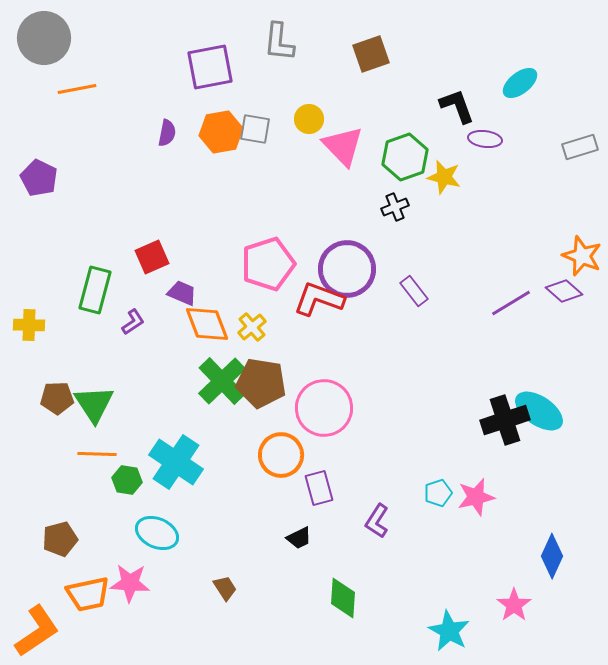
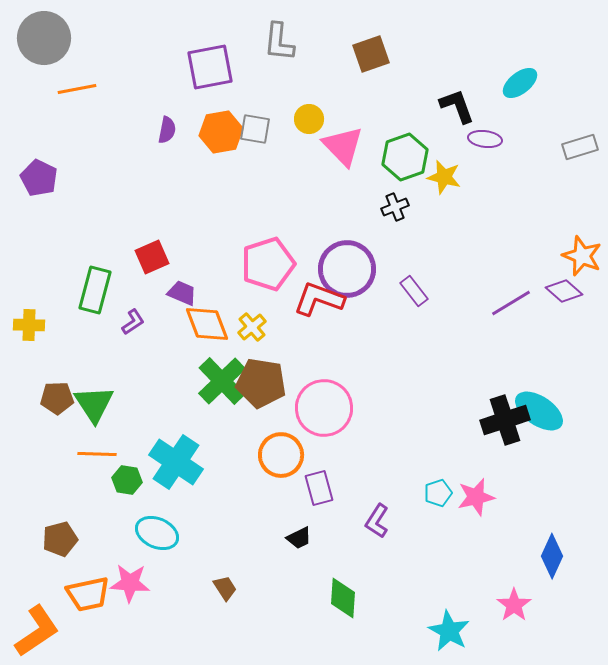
purple semicircle at (167, 133): moved 3 px up
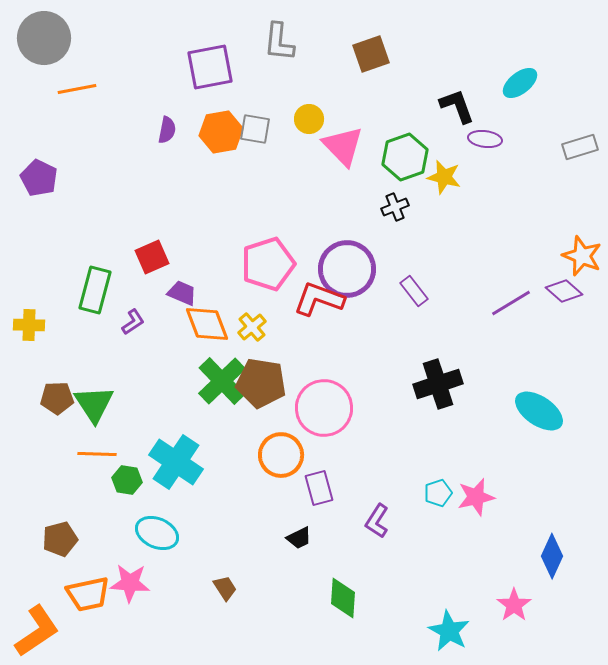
black cross at (505, 420): moved 67 px left, 36 px up
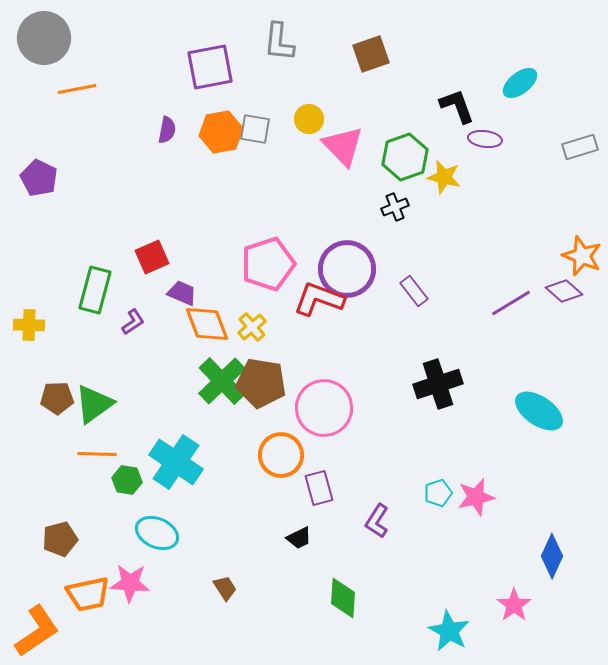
green triangle at (94, 404): rotated 27 degrees clockwise
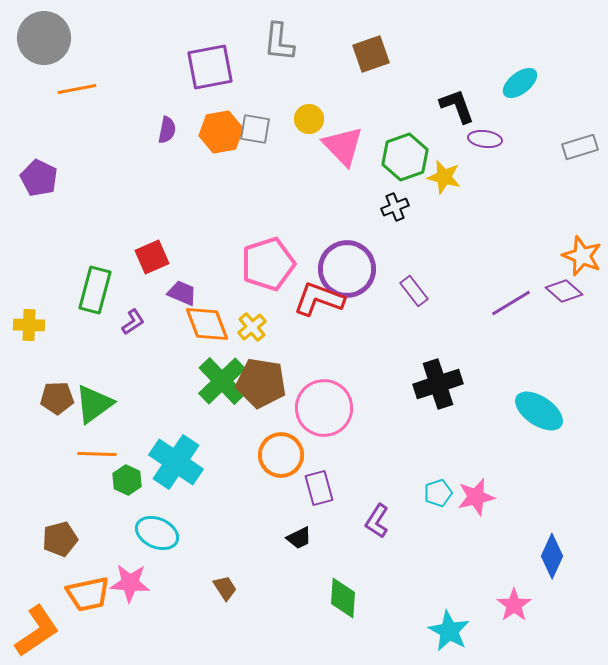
green hexagon at (127, 480): rotated 16 degrees clockwise
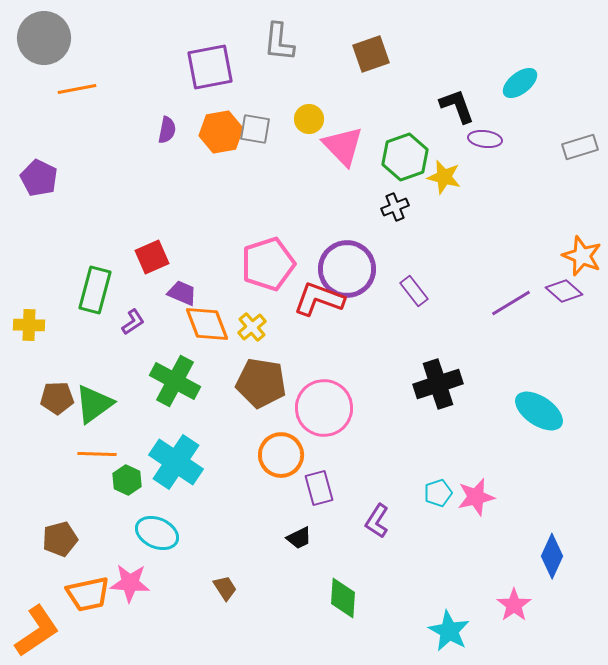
green cross at (222, 381): moved 47 px left; rotated 18 degrees counterclockwise
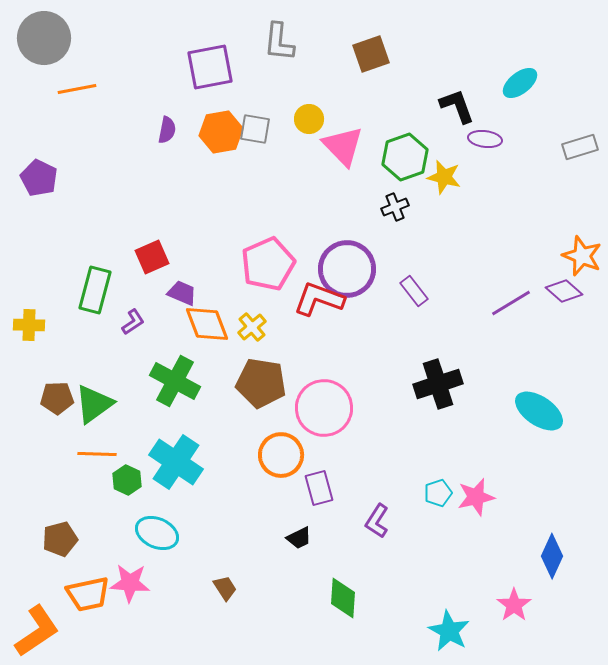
pink pentagon at (268, 264): rotated 6 degrees counterclockwise
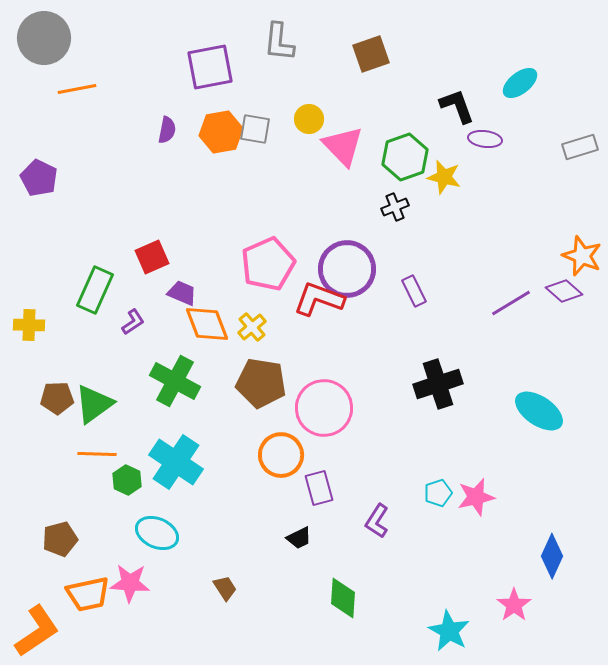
green rectangle at (95, 290): rotated 9 degrees clockwise
purple rectangle at (414, 291): rotated 12 degrees clockwise
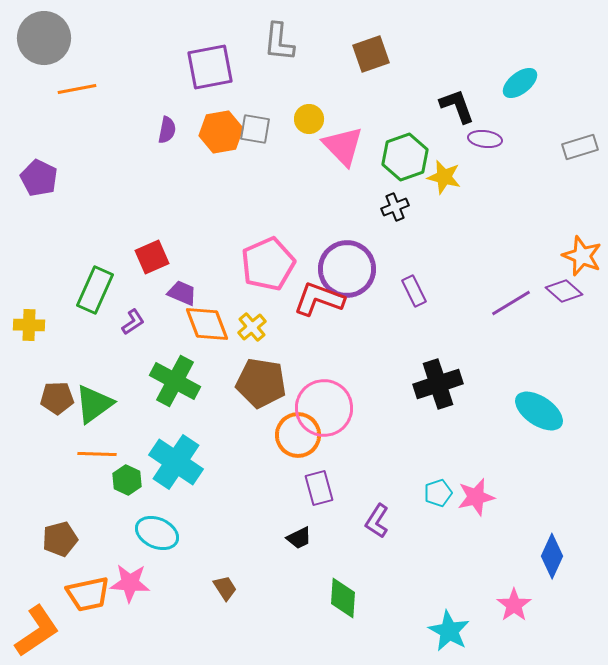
orange circle at (281, 455): moved 17 px right, 20 px up
